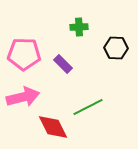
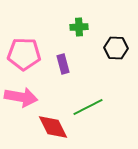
purple rectangle: rotated 30 degrees clockwise
pink arrow: moved 2 px left; rotated 24 degrees clockwise
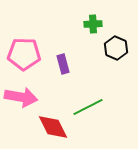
green cross: moved 14 px right, 3 px up
black hexagon: rotated 20 degrees clockwise
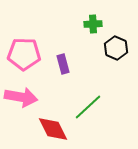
green line: rotated 16 degrees counterclockwise
red diamond: moved 2 px down
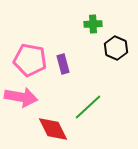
pink pentagon: moved 6 px right, 6 px down; rotated 8 degrees clockwise
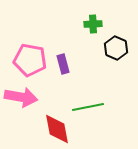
green line: rotated 32 degrees clockwise
red diamond: moved 4 px right; rotated 16 degrees clockwise
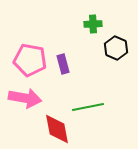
pink arrow: moved 4 px right, 1 px down
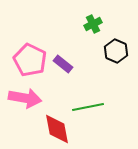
green cross: rotated 24 degrees counterclockwise
black hexagon: moved 3 px down
pink pentagon: rotated 16 degrees clockwise
purple rectangle: rotated 36 degrees counterclockwise
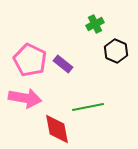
green cross: moved 2 px right
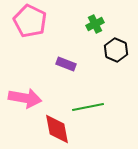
black hexagon: moved 1 px up
pink pentagon: moved 39 px up
purple rectangle: moved 3 px right; rotated 18 degrees counterclockwise
